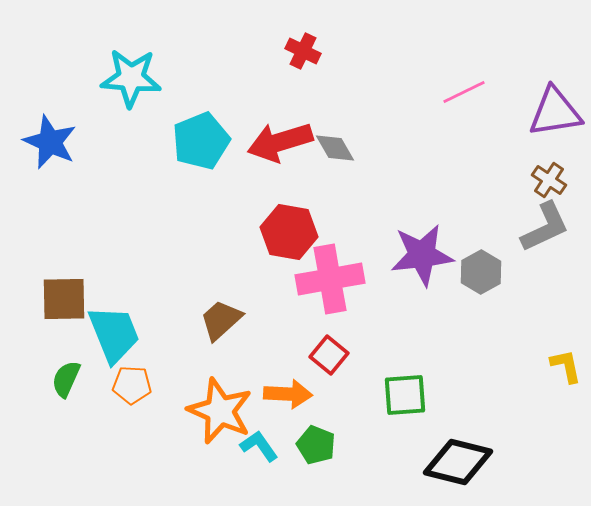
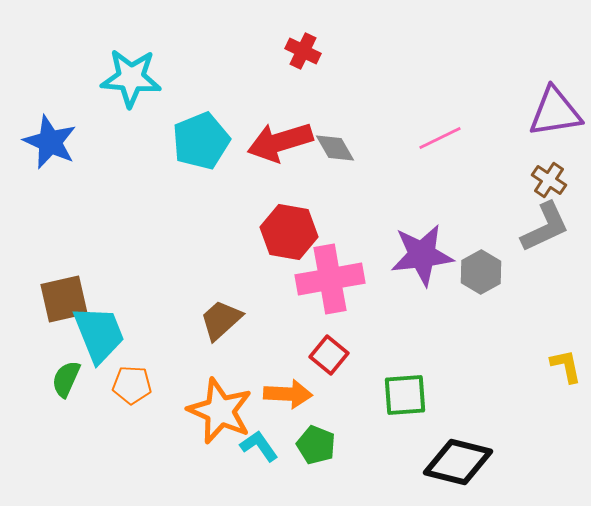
pink line: moved 24 px left, 46 px down
brown square: rotated 12 degrees counterclockwise
cyan trapezoid: moved 15 px left
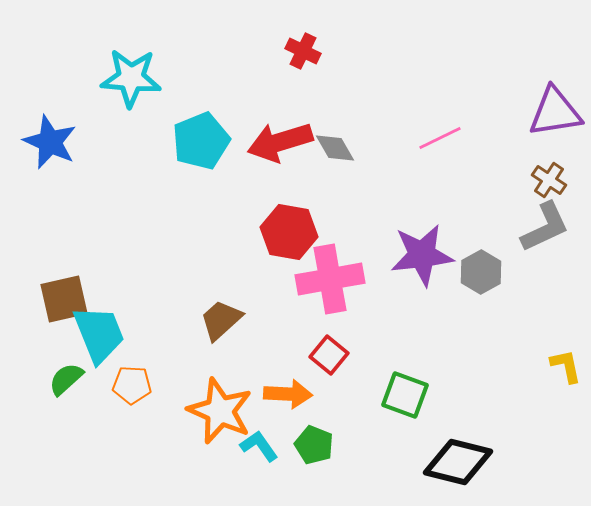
green semicircle: rotated 24 degrees clockwise
green square: rotated 24 degrees clockwise
green pentagon: moved 2 px left
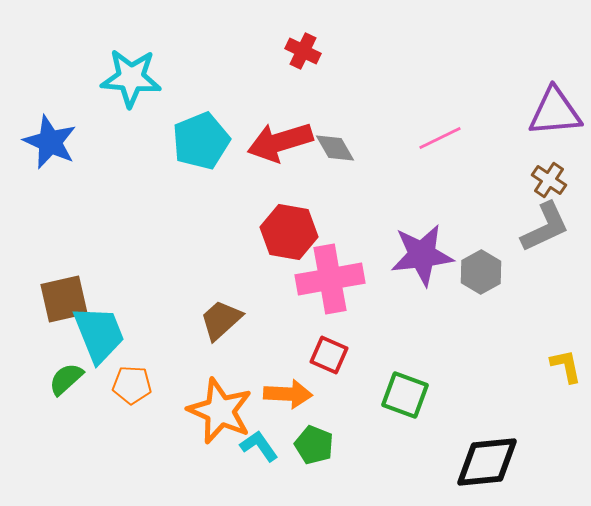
purple triangle: rotated 4 degrees clockwise
red square: rotated 15 degrees counterclockwise
black diamond: moved 29 px right; rotated 20 degrees counterclockwise
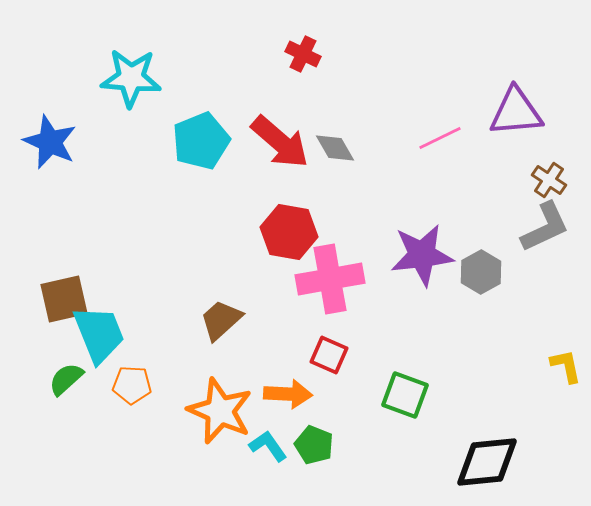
red cross: moved 3 px down
purple triangle: moved 39 px left
red arrow: rotated 122 degrees counterclockwise
cyan L-shape: moved 9 px right
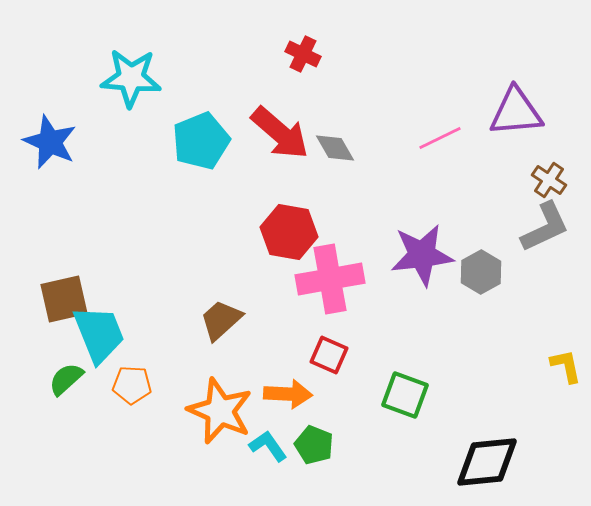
red arrow: moved 9 px up
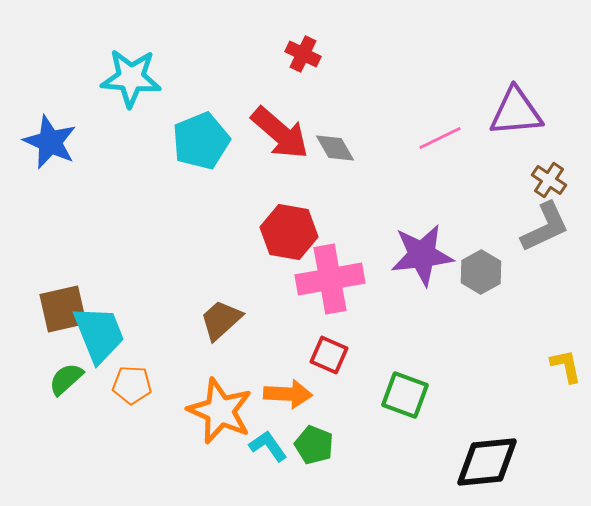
brown square: moved 1 px left, 10 px down
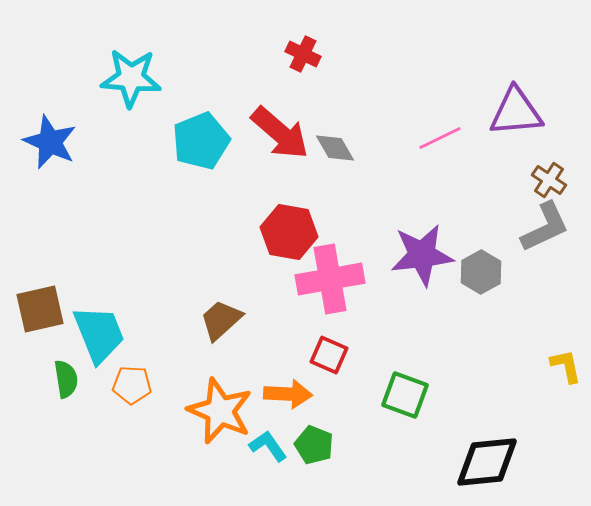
brown square: moved 23 px left
green semicircle: rotated 123 degrees clockwise
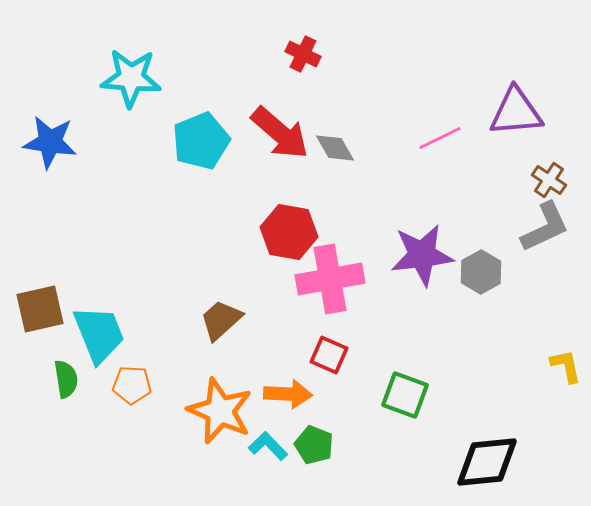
blue star: rotated 16 degrees counterclockwise
cyan L-shape: rotated 9 degrees counterclockwise
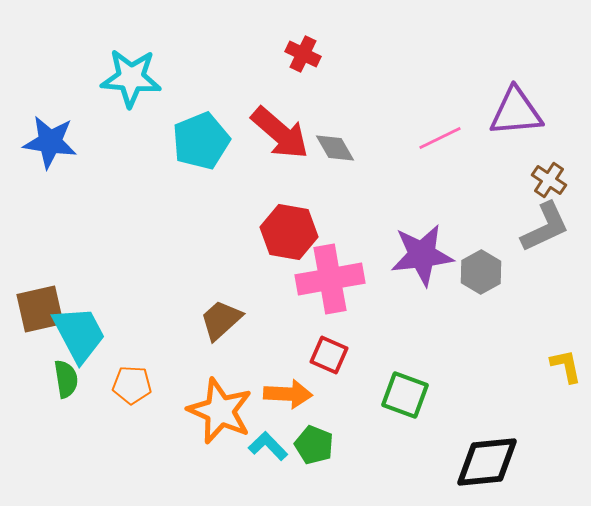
cyan trapezoid: moved 20 px left; rotated 6 degrees counterclockwise
